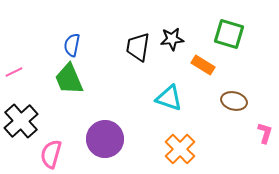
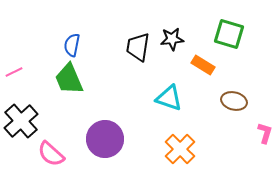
pink semicircle: rotated 64 degrees counterclockwise
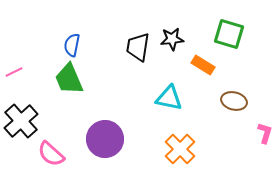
cyan triangle: rotated 8 degrees counterclockwise
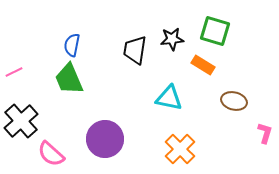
green square: moved 14 px left, 3 px up
black trapezoid: moved 3 px left, 3 px down
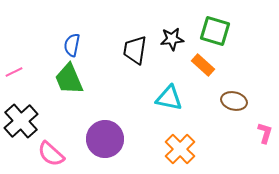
orange rectangle: rotated 10 degrees clockwise
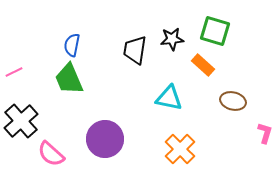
brown ellipse: moved 1 px left
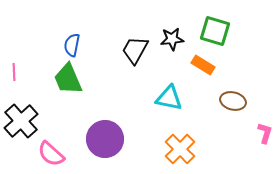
black trapezoid: rotated 20 degrees clockwise
orange rectangle: rotated 10 degrees counterclockwise
pink line: rotated 66 degrees counterclockwise
green trapezoid: moved 1 px left
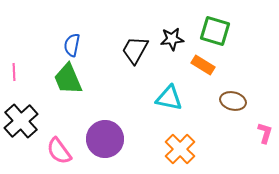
pink semicircle: moved 8 px right, 3 px up; rotated 12 degrees clockwise
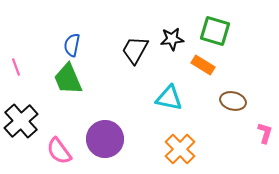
pink line: moved 2 px right, 5 px up; rotated 18 degrees counterclockwise
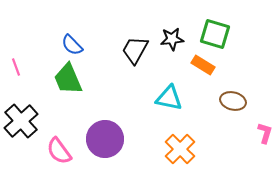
green square: moved 3 px down
blue semicircle: rotated 55 degrees counterclockwise
